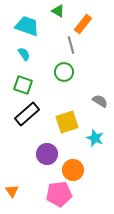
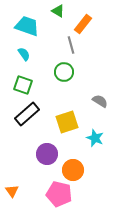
pink pentagon: rotated 20 degrees clockwise
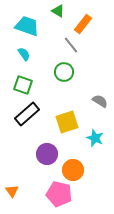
gray line: rotated 24 degrees counterclockwise
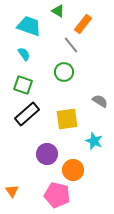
cyan trapezoid: moved 2 px right
yellow square: moved 3 px up; rotated 10 degrees clockwise
cyan star: moved 1 px left, 3 px down
pink pentagon: moved 2 px left, 1 px down
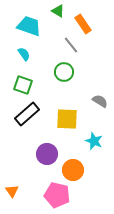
orange rectangle: rotated 72 degrees counterclockwise
yellow square: rotated 10 degrees clockwise
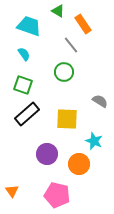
orange circle: moved 6 px right, 6 px up
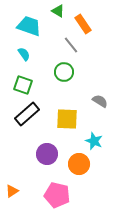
orange triangle: rotated 32 degrees clockwise
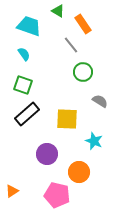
green circle: moved 19 px right
orange circle: moved 8 px down
